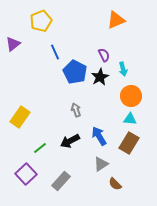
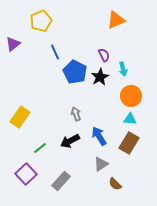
gray arrow: moved 4 px down
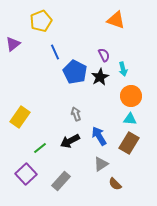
orange triangle: rotated 42 degrees clockwise
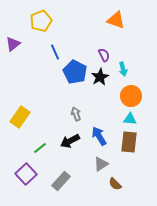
brown rectangle: moved 1 px up; rotated 25 degrees counterclockwise
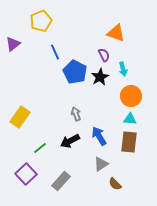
orange triangle: moved 13 px down
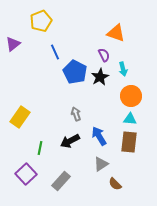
green line: rotated 40 degrees counterclockwise
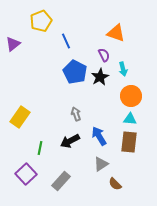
blue line: moved 11 px right, 11 px up
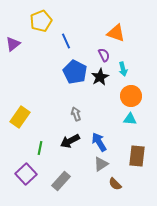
blue arrow: moved 6 px down
brown rectangle: moved 8 px right, 14 px down
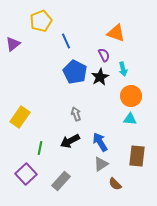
blue arrow: moved 1 px right
